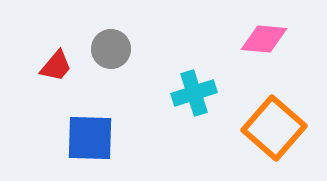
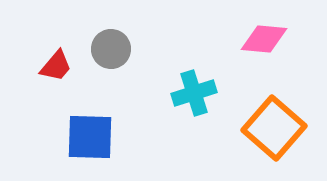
blue square: moved 1 px up
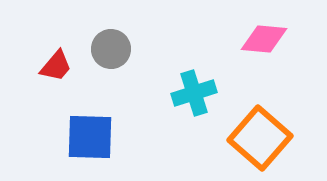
orange square: moved 14 px left, 10 px down
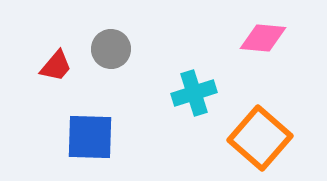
pink diamond: moved 1 px left, 1 px up
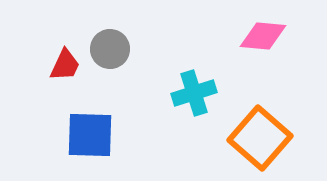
pink diamond: moved 2 px up
gray circle: moved 1 px left
red trapezoid: moved 9 px right, 1 px up; rotated 15 degrees counterclockwise
blue square: moved 2 px up
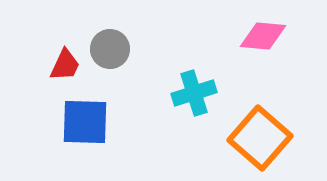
blue square: moved 5 px left, 13 px up
